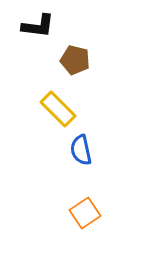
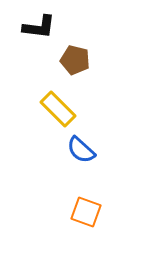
black L-shape: moved 1 px right, 1 px down
blue semicircle: rotated 36 degrees counterclockwise
orange square: moved 1 px right, 1 px up; rotated 36 degrees counterclockwise
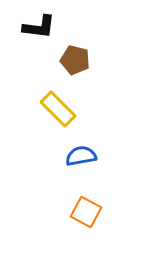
blue semicircle: moved 6 px down; rotated 128 degrees clockwise
orange square: rotated 8 degrees clockwise
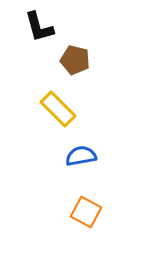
black L-shape: rotated 68 degrees clockwise
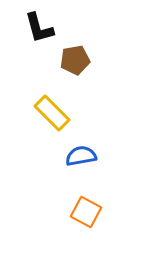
black L-shape: moved 1 px down
brown pentagon: rotated 24 degrees counterclockwise
yellow rectangle: moved 6 px left, 4 px down
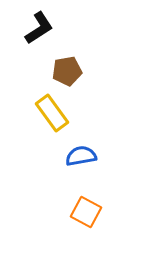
black L-shape: rotated 108 degrees counterclockwise
brown pentagon: moved 8 px left, 11 px down
yellow rectangle: rotated 9 degrees clockwise
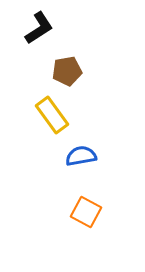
yellow rectangle: moved 2 px down
